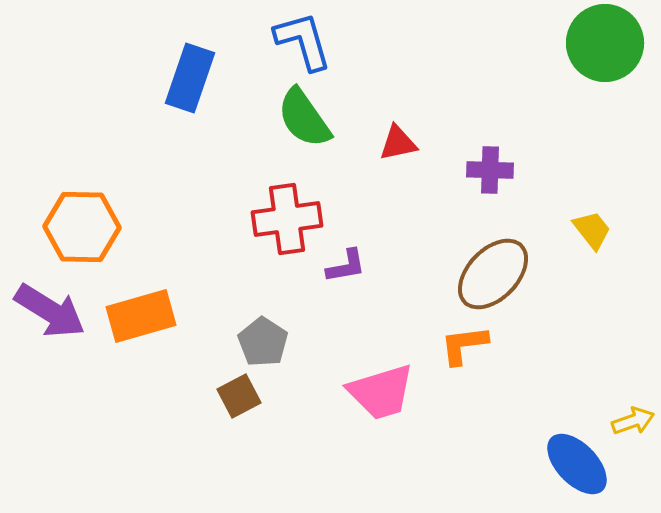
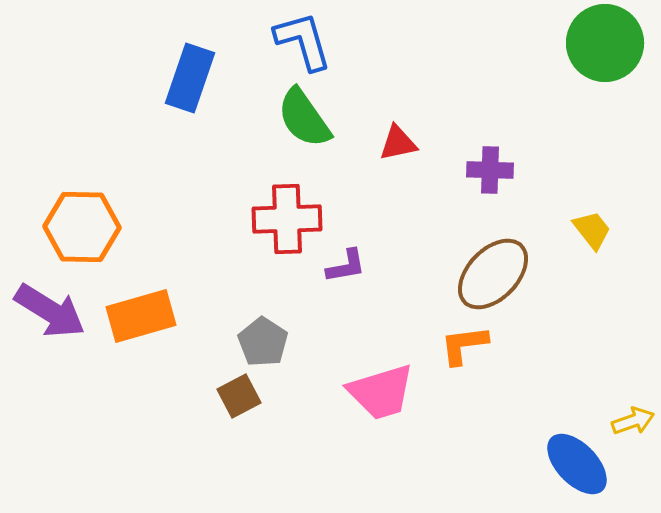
red cross: rotated 6 degrees clockwise
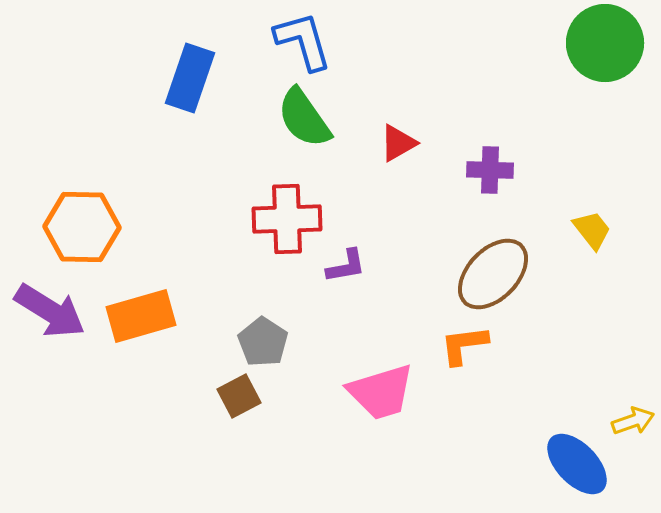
red triangle: rotated 18 degrees counterclockwise
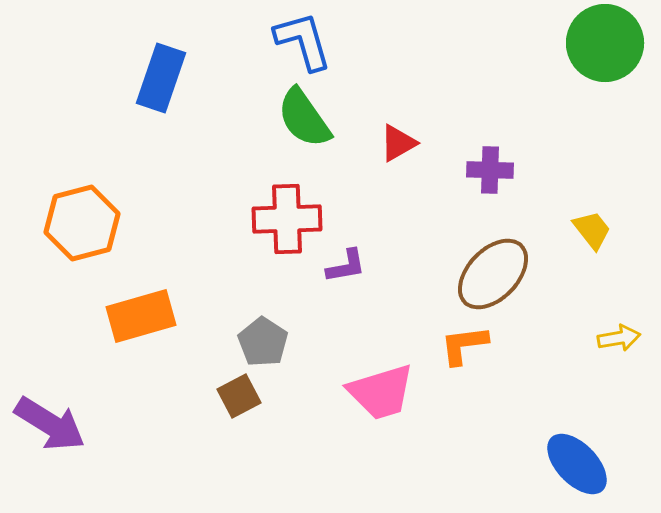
blue rectangle: moved 29 px left
orange hexagon: moved 4 px up; rotated 16 degrees counterclockwise
purple arrow: moved 113 px down
yellow arrow: moved 14 px left, 83 px up; rotated 9 degrees clockwise
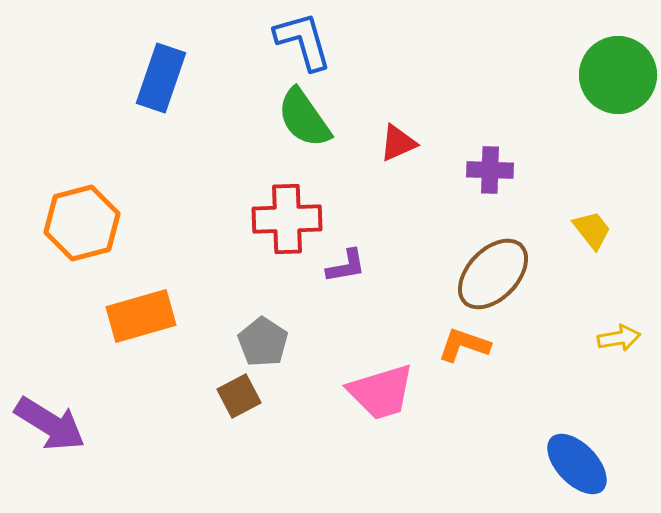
green circle: moved 13 px right, 32 px down
red triangle: rotated 6 degrees clockwise
orange L-shape: rotated 26 degrees clockwise
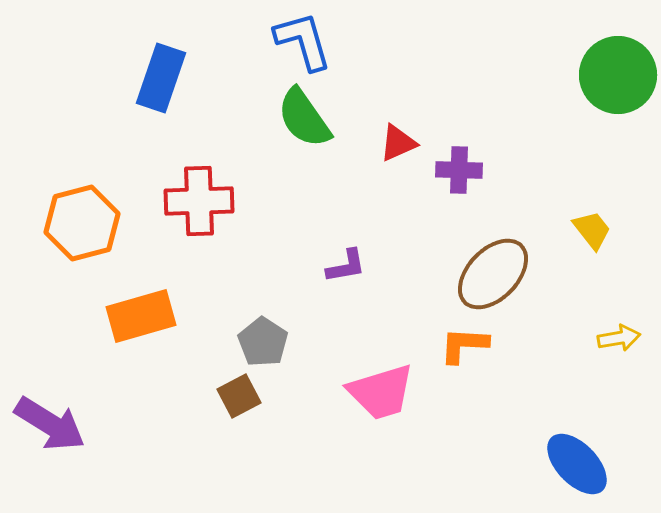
purple cross: moved 31 px left
red cross: moved 88 px left, 18 px up
orange L-shape: rotated 16 degrees counterclockwise
